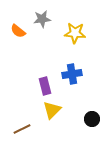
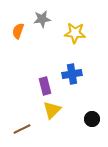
orange semicircle: rotated 70 degrees clockwise
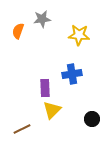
yellow star: moved 4 px right, 2 px down
purple rectangle: moved 2 px down; rotated 12 degrees clockwise
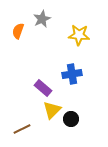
gray star: rotated 18 degrees counterclockwise
purple rectangle: moved 2 px left; rotated 48 degrees counterclockwise
black circle: moved 21 px left
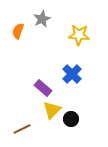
blue cross: rotated 36 degrees counterclockwise
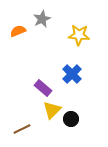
orange semicircle: rotated 49 degrees clockwise
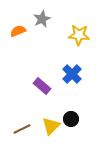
purple rectangle: moved 1 px left, 2 px up
yellow triangle: moved 1 px left, 16 px down
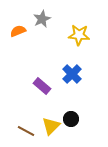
brown line: moved 4 px right, 2 px down; rotated 54 degrees clockwise
